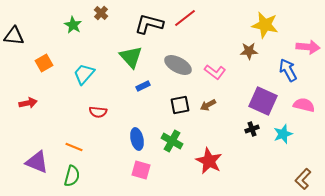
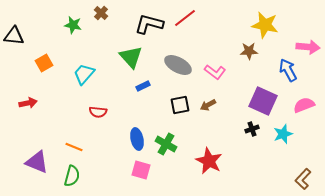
green star: rotated 18 degrees counterclockwise
pink semicircle: rotated 35 degrees counterclockwise
green cross: moved 6 px left, 3 px down
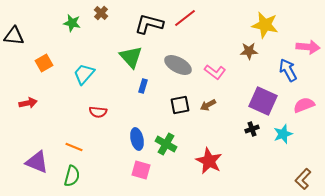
green star: moved 1 px left, 2 px up
blue rectangle: rotated 48 degrees counterclockwise
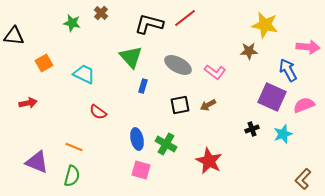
cyan trapezoid: rotated 75 degrees clockwise
purple square: moved 9 px right, 4 px up
red semicircle: rotated 30 degrees clockwise
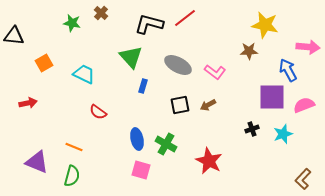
purple square: rotated 24 degrees counterclockwise
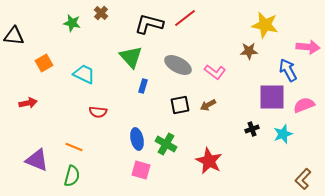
red semicircle: rotated 30 degrees counterclockwise
purple triangle: moved 2 px up
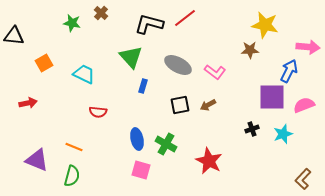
brown star: moved 1 px right, 1 px up
blue arrow: moved 1 px right, 1 px down; rotated 55 degrees clockwise
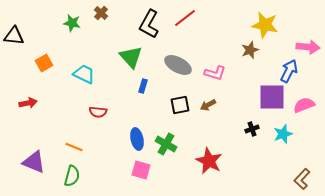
black L-shape: rotated 76 degrees counterclockwise
brown star: rotated 18 degrees counterclockwise
pink L-shape: moved 1 px down; rotated 20 degrees counterclockwise
purple triangle: moved 3 px left, 2 px down
brown L-shape: moved 1 px left
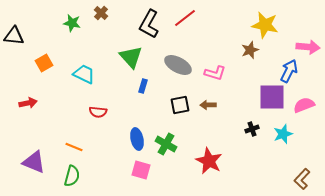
brown arrow: rotated 28 degrees clockwise
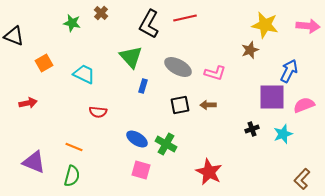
red line: rotated 25 degrees clockwise
black triangle: rotated 15 degrees clockwise
pink arrow: moved 21 px up
gray ellipse: moved 2 px down
blue ellipse: rotated 45 degrees counterclockwise
red star: moved 11 px down
